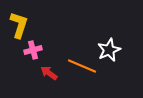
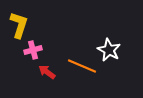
white star: rotated 20 degrees counterclockwise
red arrow: moved 2 px left, 1 px up
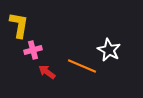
yellow L-shape: rotated 8 degrees counterclockwise
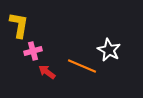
pink cross: moved 1 px down
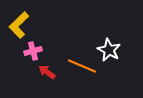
yellow L-shape: rotated 144 degrees counterclockwise
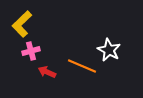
yellow L-shape: moved 3 px right, 1 px up
pink cross: moved 2 px left
red arrow: rotated 12 degrees counterclockwise
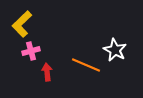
white star: moved 6 px right
orange line: moved 4 px right, 1 px up
red arrow: rotated 60 degrees clockwise
